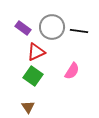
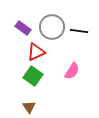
brown triangle: moved 1 px right
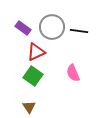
pink semicircle: moved 1 px right, 2 px down; rotated 126 degrees clockwise
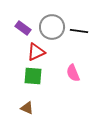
green square: rotated 30 degrees counterclockwise
brown triangle: moved 2 px left, 1 px down; rotated 32 degrees counterclockwise
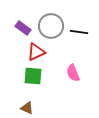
gray circle: moved 1 px left, 1 px up
black line: moved 1 px down
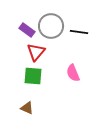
purple rectangle: moved 4 px right, 2 px down
red triangle: rotated 24 degrees counterclockwise
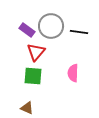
pink semicircle: rotated 24 degrees clockwise
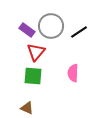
black line: rotated 42 degrees counterclockwise
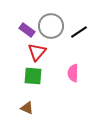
red triangle: moved 1 px right
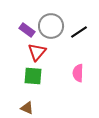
pink semicircle: moved 5 px right
